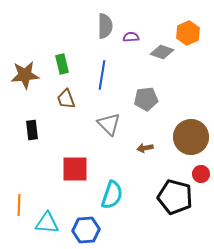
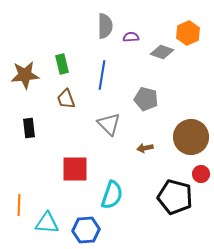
gray pentagon: rotated 20 degrees clockwise
black rectangle: moved 3 px left, 2 px up
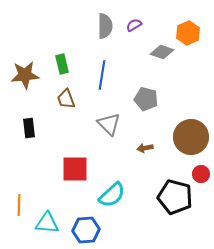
purple semicircle: moved 3 px right, 12 px up; rotated 28 degrees counterclockwise
cyan semicircle: rotated 28 degrees clockwise
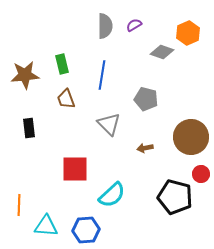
cyan triangle: moved 1 px left, 3 px down
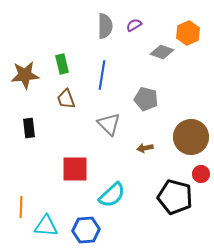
orange line: moved 2 px right, 2 px down
